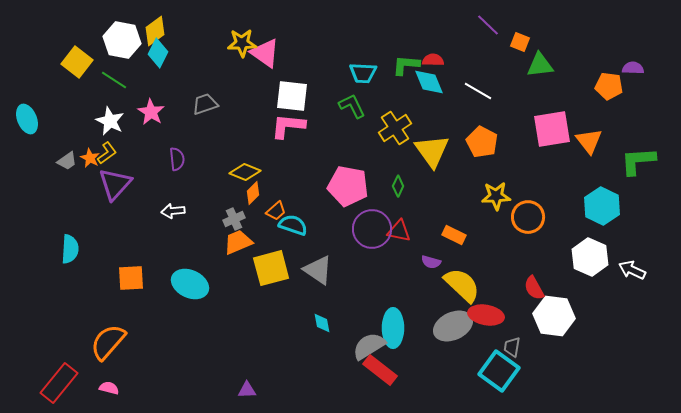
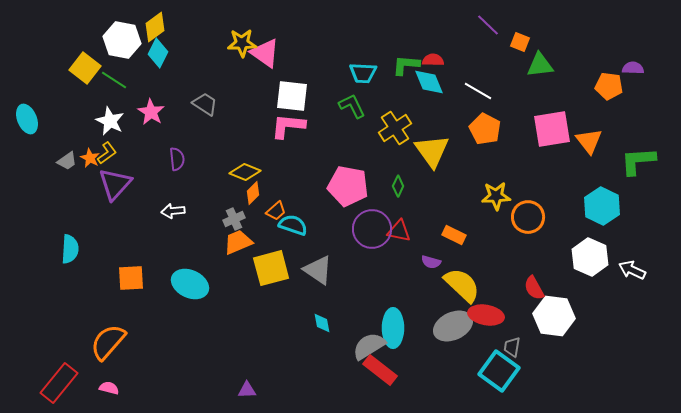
yellow diamond at (155, 31): moved 4 px up
yellow square at (77, 62): moved 8 px right, 6 px down
gray trapezoid at (205, 104): rotated 52 degrees clockwise
orange pentagon at (482, 142): moved 3 px right, 13 px up
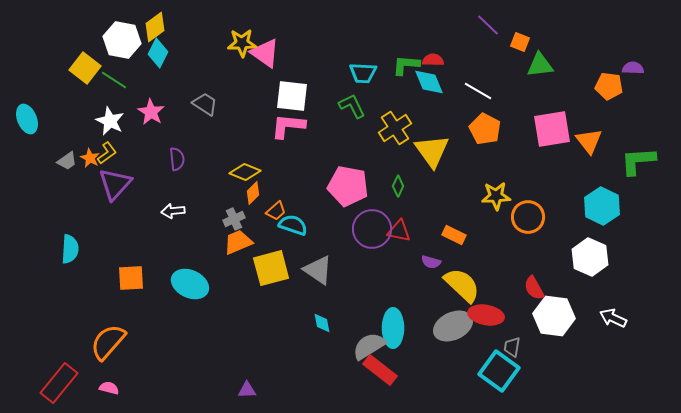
white arrow at (632, 270): moved 19 px left, 48 px down
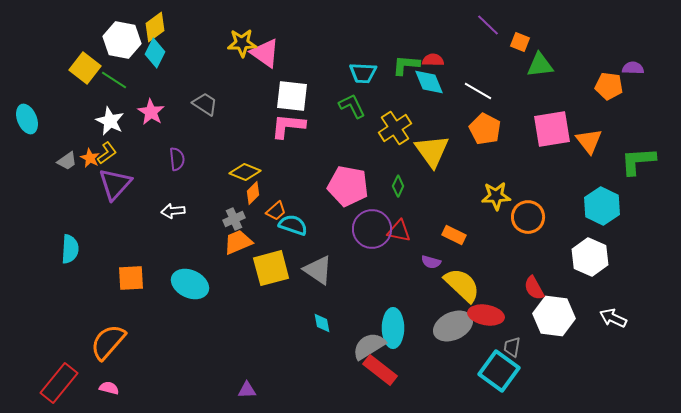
cyan diamond at (158, 53): moved 3 px left
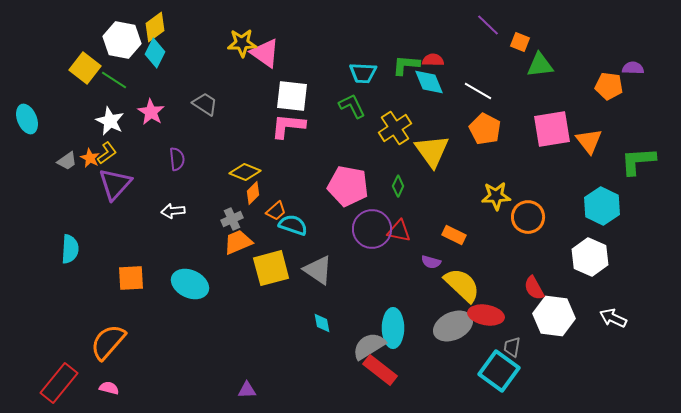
gray cross at (234, 219): moved 2 px left
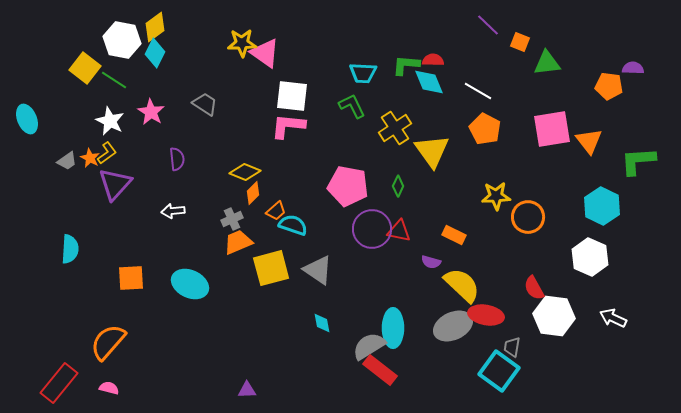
green triangle at (540, 65): moved 7 px right, 2 px up
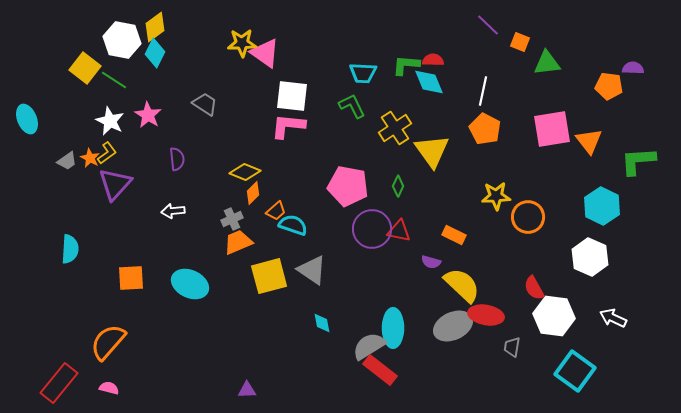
white line at (478, 91): moved 5 px right; rotated 72 degrees clockwise
pink star at (151, 112): moved 3 px left, 3 px down
yellow square at (271, 268): moved 2 px left, 8 px down
gray triangle at (318, 270): moved 6 px left
cyan square at (499, 371): moved 76 px right
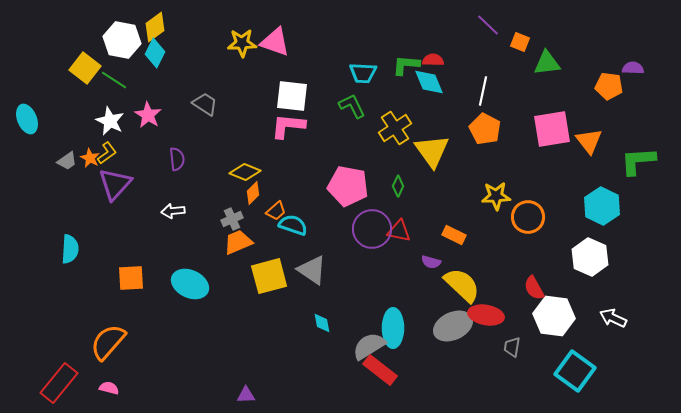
pink triangle at (265, 53): moved 10 px right, 11 px up; rotated 16 degrees counterclockwise
purple triangle at (247, 390): moved 1 px left, 5 px down
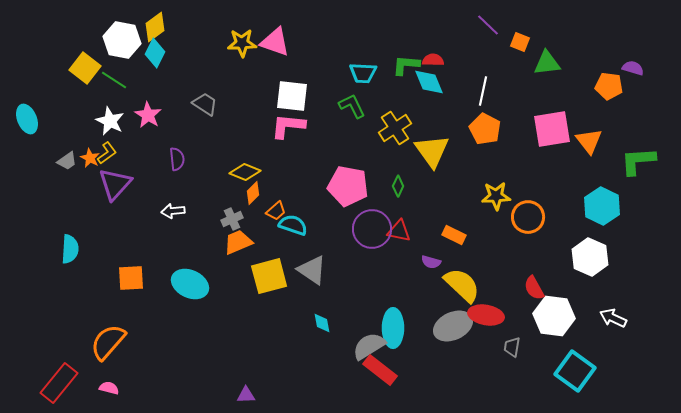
purple semicircle at (633, 68): rotated 15 degrees clockwise
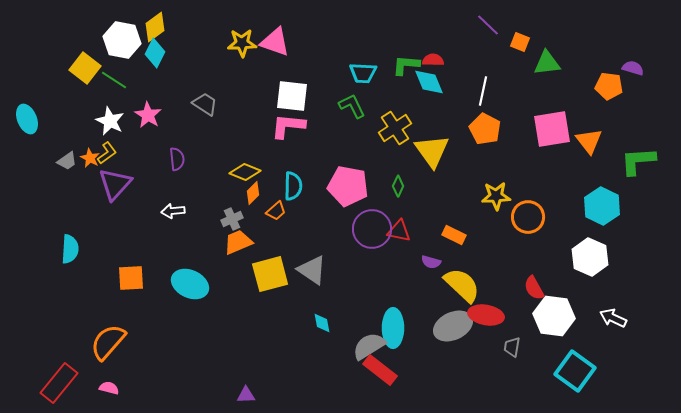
cyan semicircle at (293, 225): moved 39 px up; rotated 72 degrees clockwise
yellow square at (269, 276): moved 1 px right, 2 px up
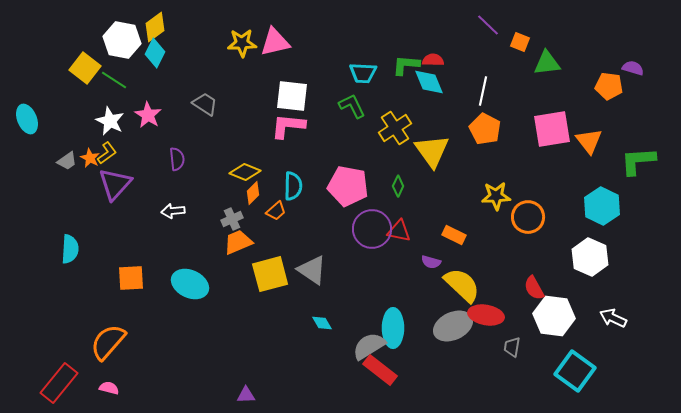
pink triangle at (275, 42): rotated 32 degrees counterclockwise
cyan diamond at (322, 323): rotated 20 degrees counterclockwise
